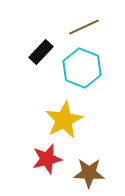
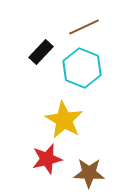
yellow star: rotated 15 degrees counterclockwise
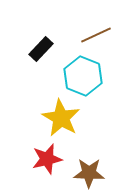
brown line: moved 12 px right, 8 px down
black rectangle: moved 3 px up
cyan hexagon: moved 1 px right, 8 px down
yellow star: moved 3 px left, 2 px up
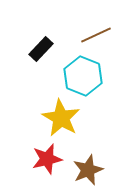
brown star: moved 1 px left, 3 px up; rotated 24 degrees counterclockwise
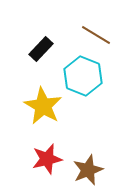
brown line: rotated 56 degrees clockwise
yellow star: moved 18 px left, 12 px up
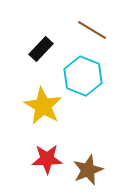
brown line: moved 4 px left, 5 px up
red star: rotated 12 degrees clockwise
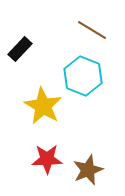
black rectangle: moved 21 px left
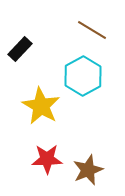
cyan hexagon: rotated 9 degrees clockwise
yellow star: moved 2 px left
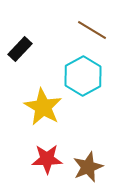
yellow star: moved 2 px right, 1 px down
brown star: moved 3 px up
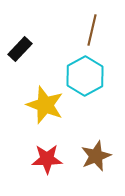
brown line: rotated 72 degrees clockwise
cyan hexagon: moved 2 px right
yellow star: moved 2 px right, 2 px up; rotated 9 degrees counterclockwise
brown star: moved 8 px right, 11 px up
